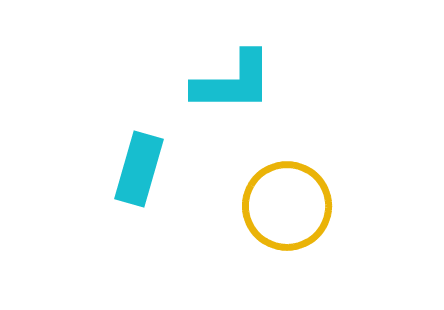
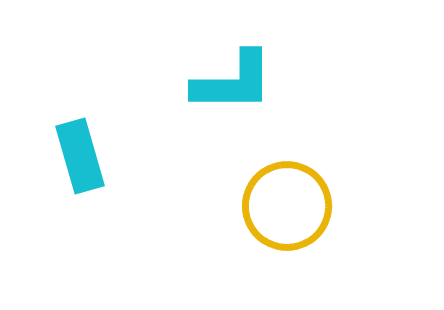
cyan rectangle: moved 59 px left, 13 px up; rotated 32 degrees counterclockwise
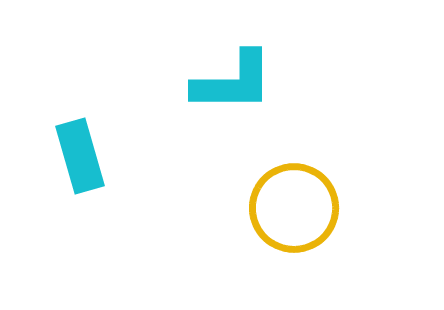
yellow circle: moved 7 px right, 2 px down
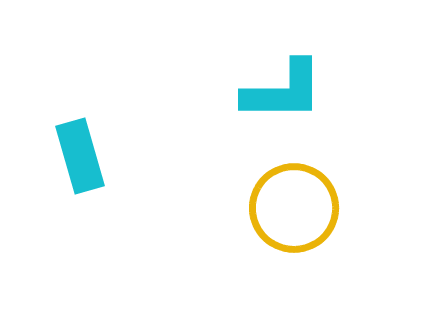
cyan L-shape: moved 50 px right, 9 px down
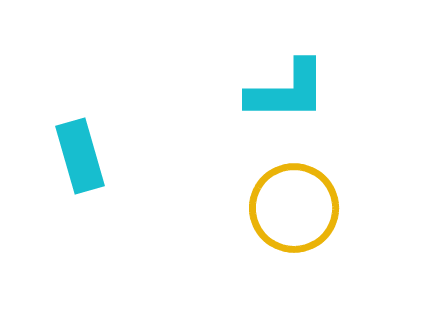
cyan L-shape: moved 4 px right
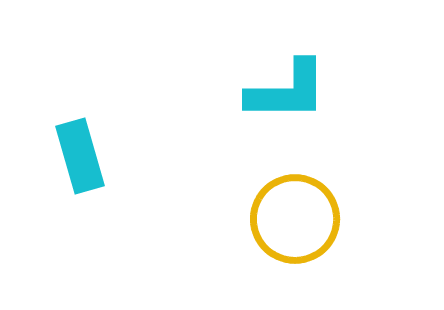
yellow circle: moved 1 px right, 11 px down
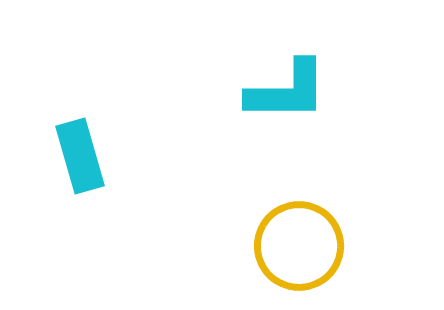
yellow circle: moved 4 px right, 27 px down
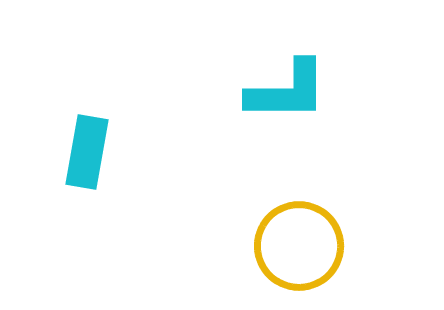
cyan rectangle: moved 7 px right, 4 px up; rotated 26 degrees clockwise
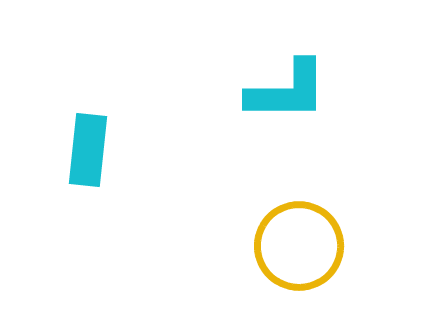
cyan rectangle: moved 1 px right, 2 px up; rotated 4 degrees counterclockwise
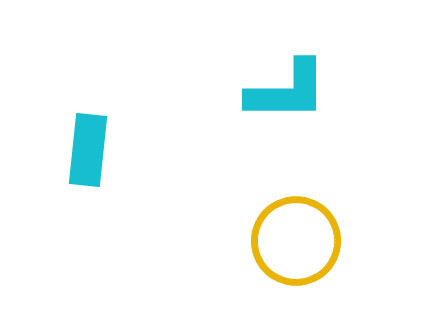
yellow circle: moved 3 px left, 5 px up
